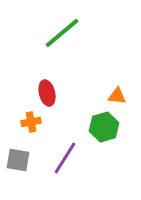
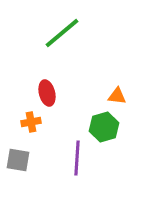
purple line: moved 12 px right; rotated 28 degrees counterclockwise
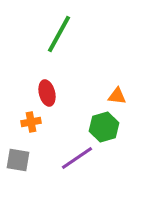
green line: moved 3 px left, 1 px down; rotated 21 degrees counterclockwise
purple line: rotated 52 degrees clockwise
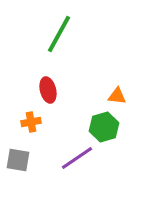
red ellipse: moved 1 px right, 3 px up
